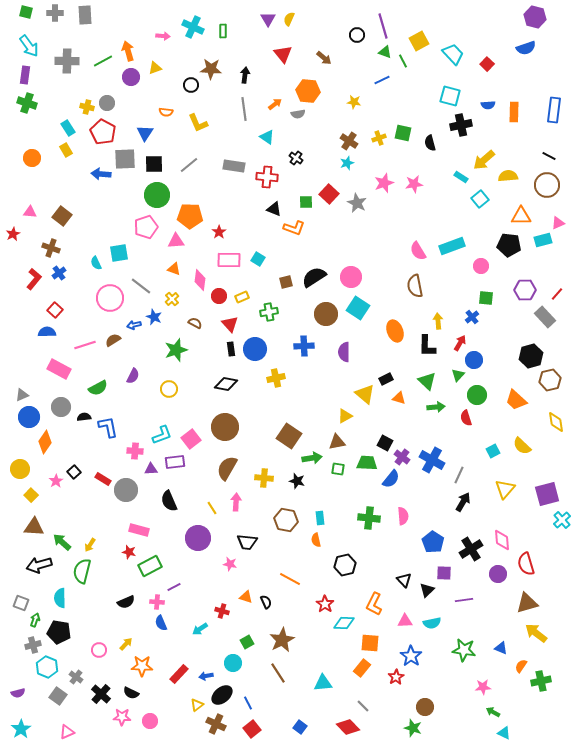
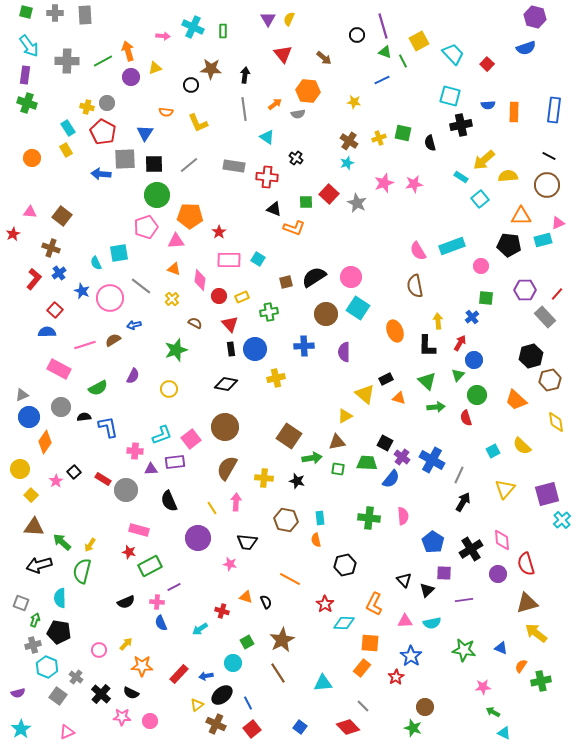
blue star at (154, 317): moved 72 px left, 26 px up
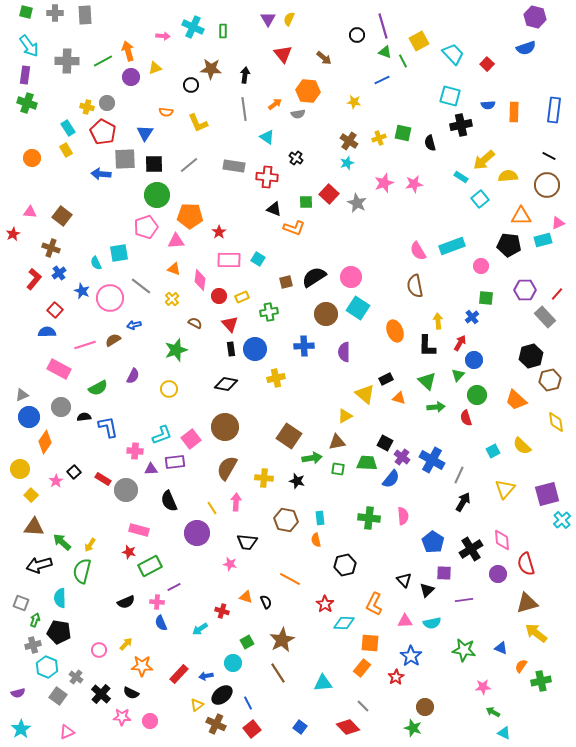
purple circle at (198, 538): moved 1 px left, 5 px up
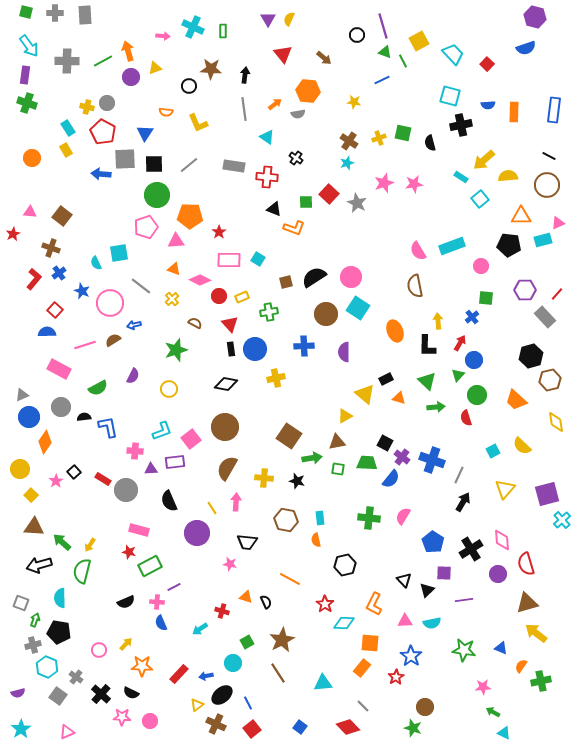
black circle at (191, 85): moved 2 px left, 1 px down
pink diamond at (200, 280): rotated 70 degrees counterclockwise
pink circle at (110, 298): moved 5 px down
cyan L-shape at (162, 435): moved 4 px up
blue cross at (432, 460): rotated 10 degrees counterclockwise
pink semicircle at (403, 516): rotated 144 degrees counterclockwise
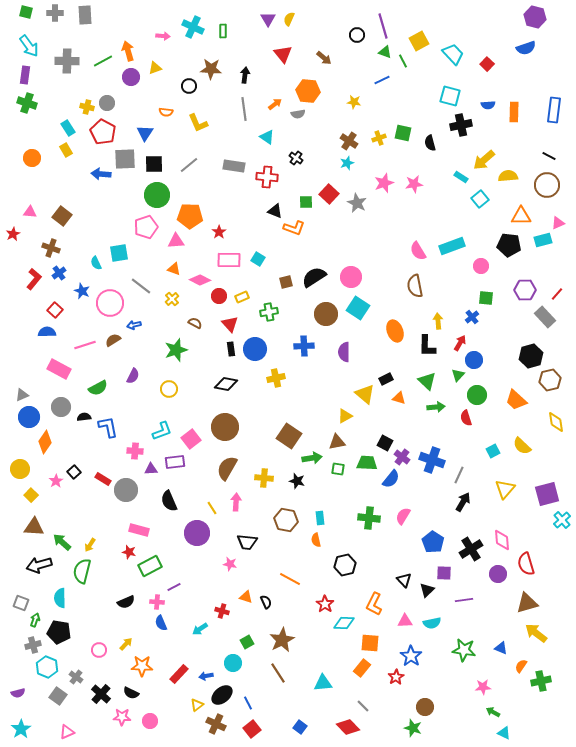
black triangle at (274, 209): moved 1 px right, 2 px down
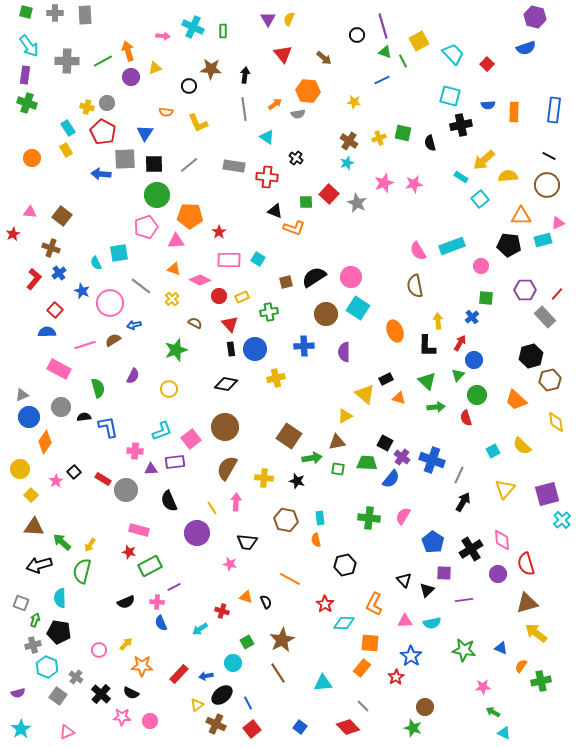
green semicircle at (98, 388): rotated 78 degrees counterclockwise
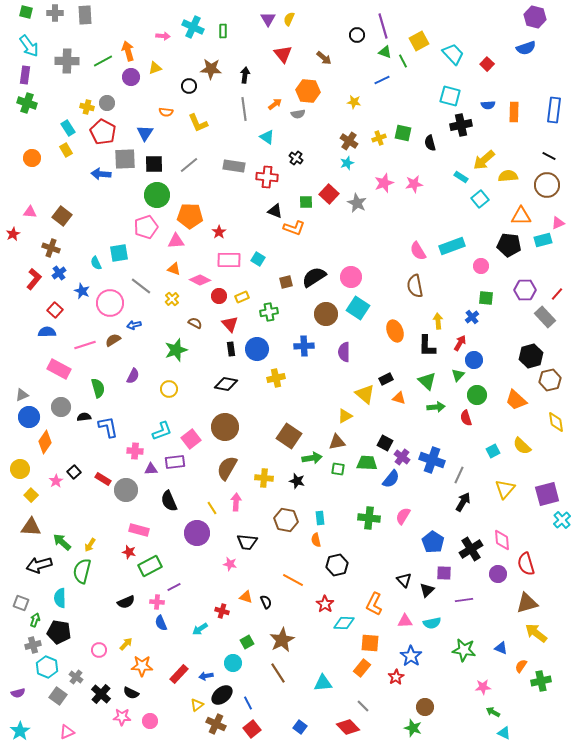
blue circle at (255, 349): moved 2 px right
brown triangle at (34, 527): moved 3 px left
black hexagon at (345, 565): moved 8 px left
orange line at (290, 579): moved 3 px right, 1 px down
cyan star at (21, 729): moved 1 px left, 2 px down
